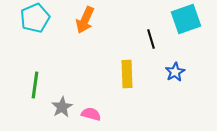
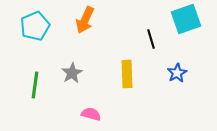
cyan pentagon: moved 8 px down
blue star: moved 2 px right, 1 px down
gray star: moved 10 px right, 34 px up
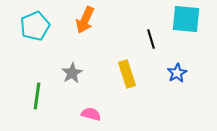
cyan square: rotated 24 degrees clockwise
yellow rectangle: rotated 16 degrees counterclockwise
green line: moved 2 px right, 11 px down
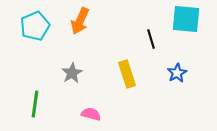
orange arrow: moved 5 px left, 1 px down
green line: moved 2 px left, 8 px down
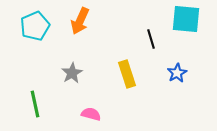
green line: rotated 20 degrees counterclockwise
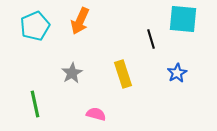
cyan square: moved 3 px left
yellow rectangle: moved 4 px left
pink semicircle: moved 5 px right
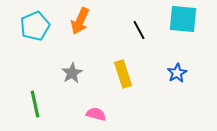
black line: moved 12 px left, 9 px up; rotated 12 degrees counterclockwise
